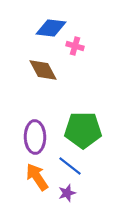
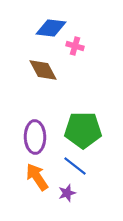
blue line: moved 5 px right
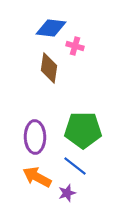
brown diamond: moved 6 px right, 2 px up; rotated 36 degrees clockwise
orange arrow: rotated 28 degrees counterclockwise
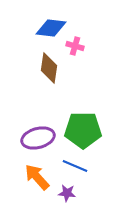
purple ellipse: moved 3 px right, 1 px down; rotated 76 degrees clockwise
blue line: rotated 15 degrees counterclockwise
orange arrow: rotated 20 degrees clockwise
purple star: rotated 24 degrees clockwise
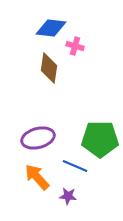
green pentagon: moved 17 px right, 9 px down
purple star: moved 1 px right, 3 px down
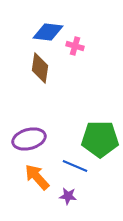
blue diamond: moved 3 px left, 4 px down
brown diamond: moved 9 px left
purple ellipse: moved 9 px left, 1 px down
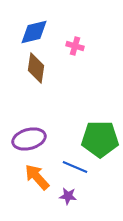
blue diamond: moved 14 px left; rotated 20 degrees counterclockwise
brown diamond: moved 4 px left
blue line: moved 1 px down
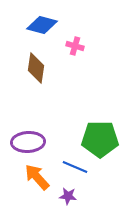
blue diamond: moved 8 px right, 7 px up; rotated 28 degrees clockwise
purple ellipse: moved 1 px left, 3 px down; rotated 12 degrees clockwise
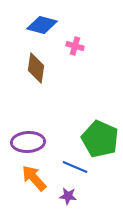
green pentagon: rotated 24 degrees clockwise
orange arrow: moved 3 px left, 1 px down
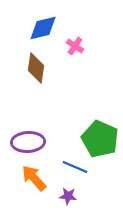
blue diamond: moved 1 px right, 3 px down; rotated 28 degrees counterclockwise
pink cross: rotated 18 degrees clockwise
